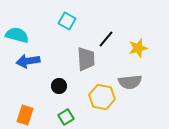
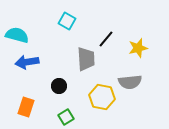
blue arrow: moved 1 px left, 1 px down
orange rectangle: moved 1 px right, 8 px up
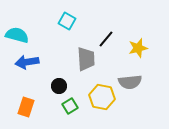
green square: moved 4 px right, 11 px up
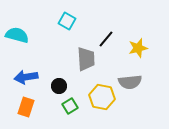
blue arrow: moved 1 px left, 15 px down
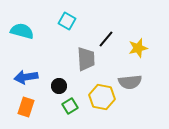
cyan semicircle: moved 5 px right, 4 px up
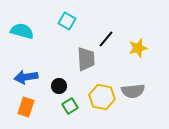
gray semicircle: moved 3 px right, 9 px down
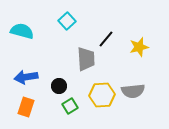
cyan square: rotated 18 degrees clockwise
yellow star: moved 1 px right, 1 px up
yellow hexagon: moved 2 px up; rotated 15 degrees counterclockwise
